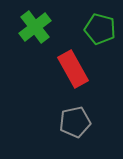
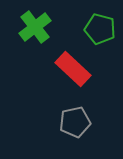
red rectangle: rotated 18 degrees counterclockwise
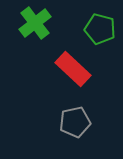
green cross: moved 4 px up
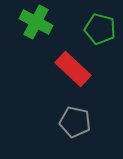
green cross: moved 1 px right, 1 px up; rotated 24 degrees counterclockwise
gray pentagon: rotated 24 degrees clockwise
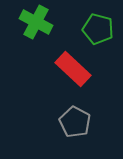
green pentagon: moved 2 px left
gray pentagon: rotated 16 degrees clockwise
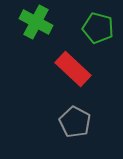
green pentagon: moved 1 px up
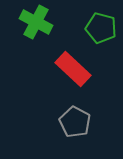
green pentagon: moved 3 px right
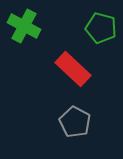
green cross: moved 12 px left, 4 px down
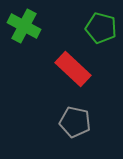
gray pentagon: rotated 16 degrees counterclockwise
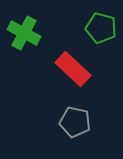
green cross: moved 7 px down
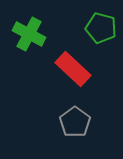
green cross: moved 5 px right, 1 px down
gray pentagon: rotated 24 degrees clockwise
